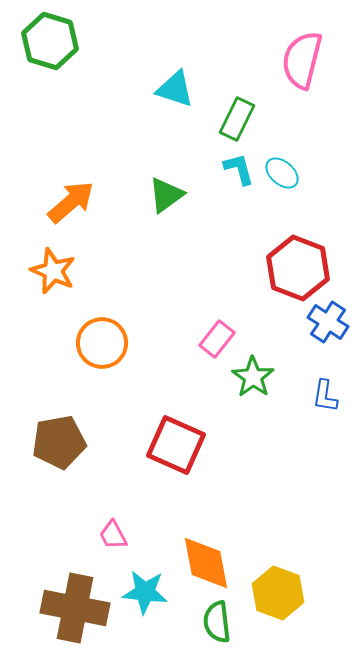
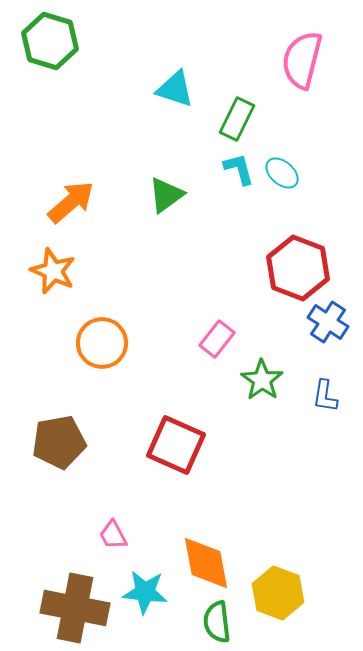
green star: moved 9 px right, 3 px down
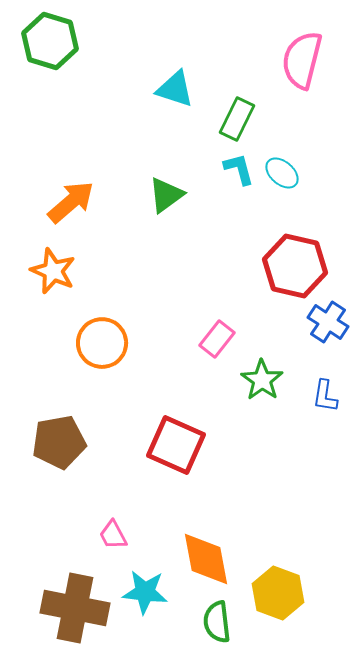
red hexagon: moved 3 px left, 2 px up; rotated 8 degrees counterclockwise
orange diamond: moved 4 px up
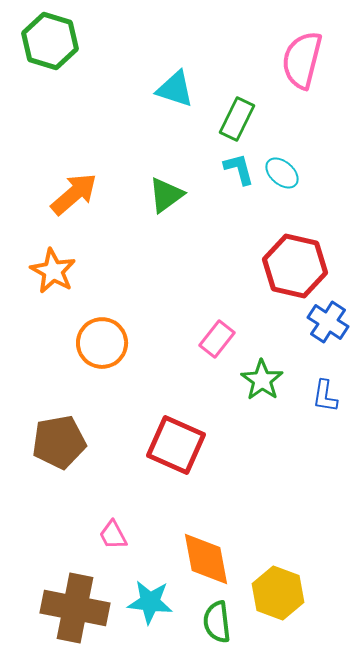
orange arrow: moved 3 px right, 8 px up
orange star: rotated 6 degrees clockwise
cyan star: moved 5 px right, 10 px down
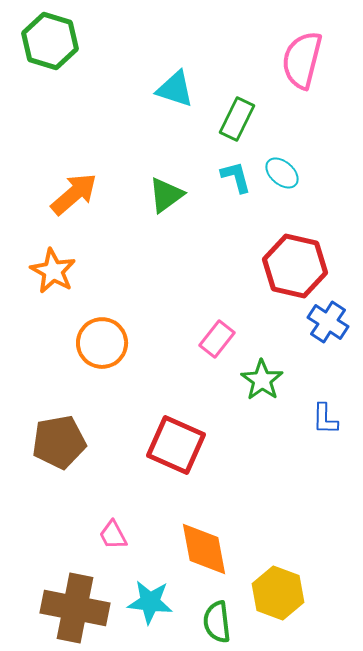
cyan L-shape: moved 3 px left, 8 px down
blue L-shape: moved 23 px down; rotated 8 degrees counterclockwise
orange diamond: moved 2 px left, 10 px up
